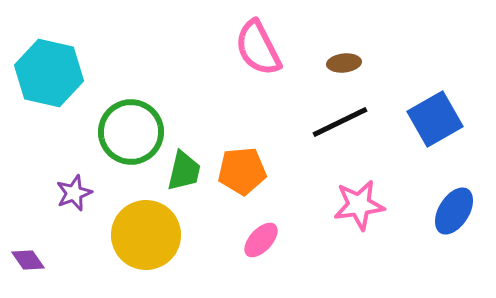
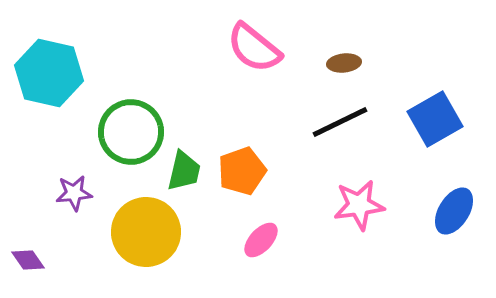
pink semicircle: moved 4 px left; rotated 24 degrees counterclockwise
orange pentagon: rotated 15 degrees counterclockwise
purple star: rotated 15 degrees clockwise
yellow circle: moved 3 px up
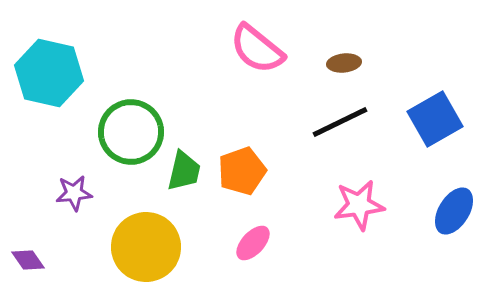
pink semicircle: moved 3 px right, 1 px down
yellow circle: moved 15 px down
pink ellipse: moved 8 px left, 3 px down
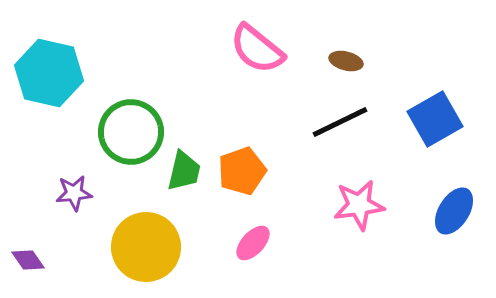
brown ellipse: moved 2 px right, 2 px up; rotated 20 degrees clockwise
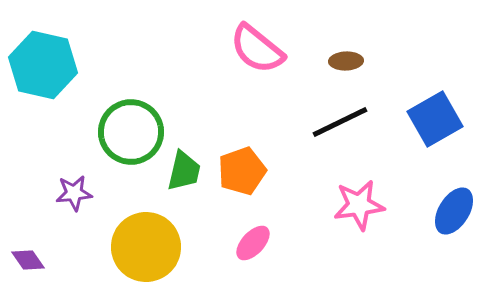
brown ellipse: rotated 16 degrees counterclockwise
cyan hexagon: moved 6 px left, 8 px up
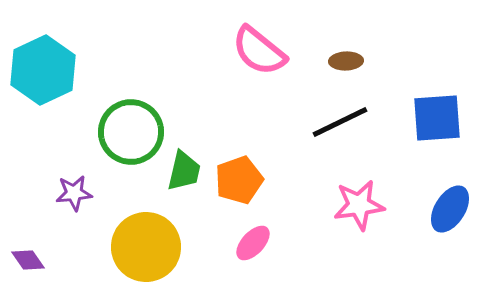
pink semicircle: moved 2 px right, 2 px down
cyan hexagon: moved 5 px down; rotated 22 degrees clockwise
blue square: moved 2 px right, 1 px up; rotated 26 degrees clockwise
orange pentagon: moved 3 px left, 9 px down
blue ellipse: moved 4 px left, 2 px up
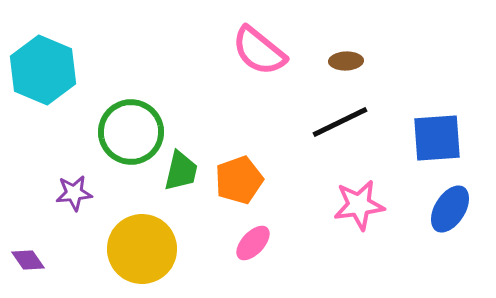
cyan hexagon: rotated 12 degrees counterclockwise
blue square: moved 20 px down
green trapezoid: moved 3 px left
yellow circle: moved 4 px left, 2 px down
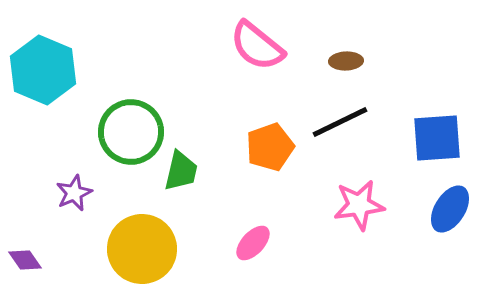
pink semicircle: moved 2 px left, 5 px up
orange pentagon: moved 31 px right, 33 px up
purple star: rotated 18 degrees counterclockwise
purple diamond: moved 3 px left
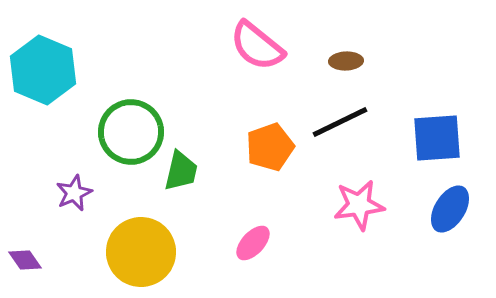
yellow circle: moved 1 px left, 3 px down
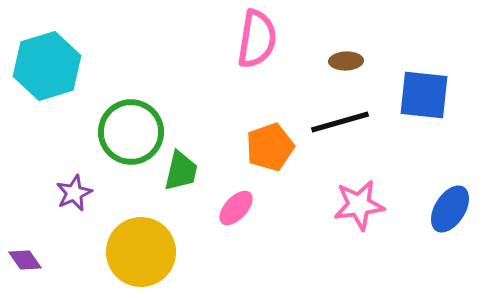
pink semicircle: moved 7 px up; rotated 120 degrees counterclockwise
cyan hexagon: moved 4 px right, 4 px up; rotated 20 degrees clockwise
black line: rotated 10 degrees clockwise
blue square: moved 13 px left, 43 px up; rotated 10 degrees clockwise
pink ellipse: moved 17 px left, 35 px up
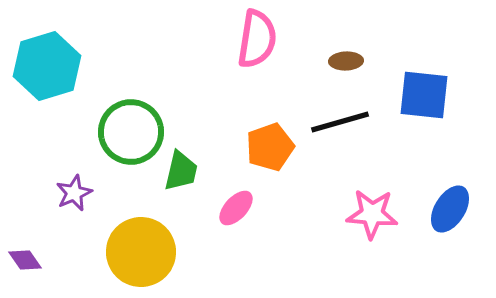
pink star: moved 13 px right, 9 px down; rotated 12 degrees clockwise
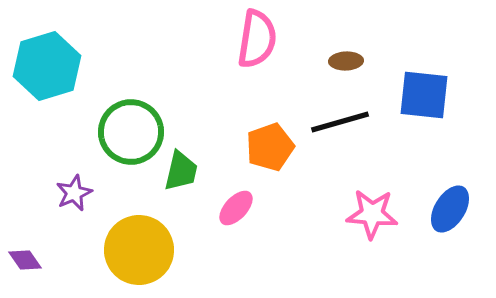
yellow circle: moved 2 px left, 2 px up
